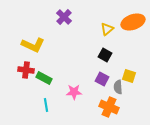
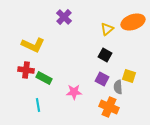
cyan line: moved 8 px left
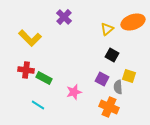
yellow L-shape: moved 3 px left, 7 px up; rotated 20 degrees clockwise
black square: moved 7 px right
pink star: rotated 14 degrees counterclockwise
cyan line: rotated 48 degrees counterclockwise
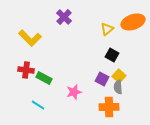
yellow square: moved 10 px left; rotated 24 degrees clockwise
orange cross: rotated 24 degrees counterclockwise
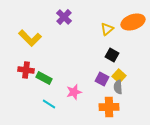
cyan line: moved 11 px right, 1 px up
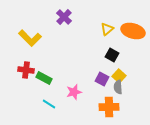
orange ellipse: moved 9 px down; rotated 35 degrees clockwise
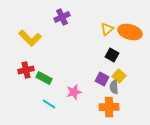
purple cross: moved 2 px left; rotated 21 degrees clockwise
orange ellipse: moved 3 px left, 1 px down
red cross: rotated 21 degrees counterclockwise
gray semicircle: moved 4 px left
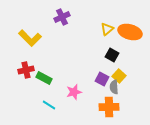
cyan line: moved 1 px down
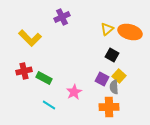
red cross: moved 2 px left, 1 px down
pink star: rotated 14 degrees counterclockwise
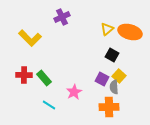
red cross: moved 4 px down; rotated 14 degrees clockwise
green rectangle: rotated 21 degrees clockwise
